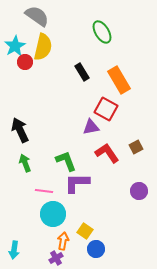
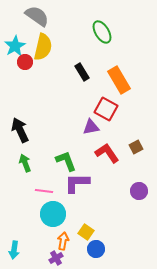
yellow square: moved 1 px right, 1 px down
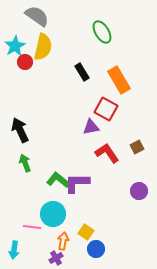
brown square: moved 1 px right
green L-shape: moved 8 px left, 19 px down; rotated 30 degrees counterclockwise
pink line: moved 12 px left, 36 px down
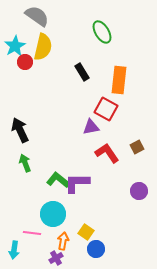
orange rectangle: rotated 36 degrees clockwise
pink line: moved 6 px down
